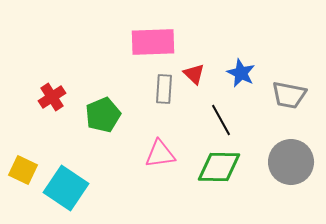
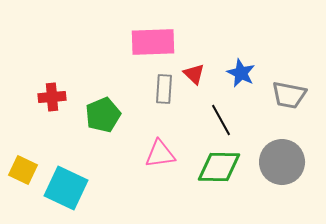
red cross: rotated 28 degrees clockwise
gray circle: moved 9 px left
cyan square: rotated 9 degrees counterclockwise
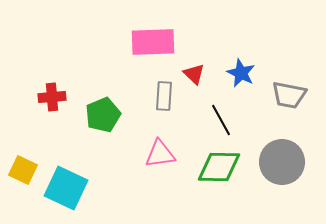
gray rectangle: moved 7 px down
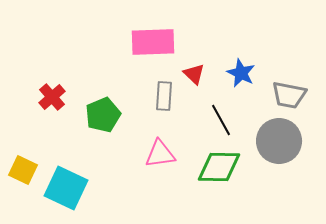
red cross: rotated 36 degrees counterclockwise
gray circle: moved 3 px left, 21 px up
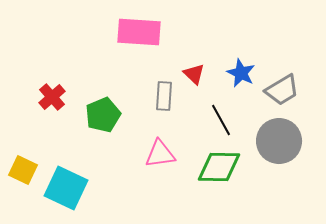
pink rectangle: moved 14 px left, 10 px up; rotated 6 degrees clockwise
gray trapezoid: moved 7 px left, 5 px up; rotated 42 degrees counterclockwise
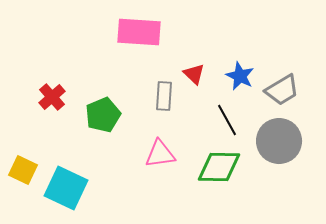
blue star: moved 1 px left, 3 px down
black line: moved 6 px right
